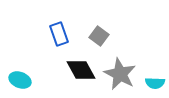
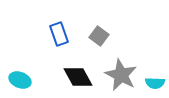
black diamond: moved 3 px left, 7 px down
gray star: moved 1 px right, 1 px down
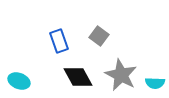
blue rectangle: moved 7 px down
cyan ellipse: moved 1 px left, 1 px down
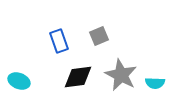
gray square: rotated 30 degrees clockwise
black diamond: rotated 68 degrees counterclockwise
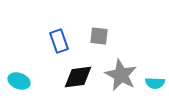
gray square: rotated 30 degrees clockwise
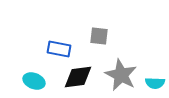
blue rectangle: moved 8 px down; rotated 60 degrees counterclockwise
cyan ellipse: moved 15 px right
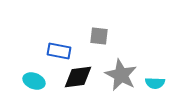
blue rectangle: moved 2 px down
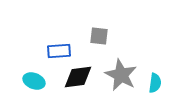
blue rectangle: rotated 15 degrees counterclockwise
cyan semicircle: rotated 84 degrees counterclockwise
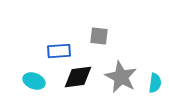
gray star: moved 2 px down
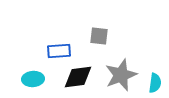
gray star: moved 2 px up; rotated 24 degrees clockwise
cyan ellipse: moved 1 px left, 2 px up; rotated 25 degrees counterclockwise
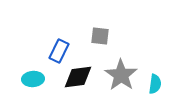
gray square: moved 1 px right
blue rectangle: rotated 60 degrees counterclockwise
gray star: rotated 16 degrees counterclockwise
cyan semicircle: moved 1 px down
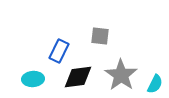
cyan semicircle: rotated 18 degrees clockwise
